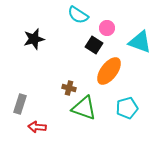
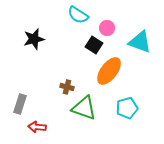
brown cross: moved 2 px left, 1 px up
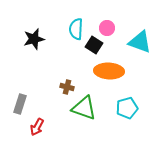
cyan semicircle: moved 2 px left, 14 px down; rotated 60 degrees clockwise
orange ellipse: rotated 56 degrees clockwise
red arrow: rotated 66 degrees counterclockwise
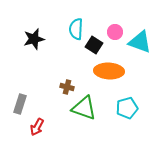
pink circle: moved 8 px right, 4 px down
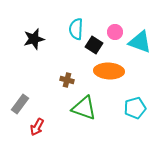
brown cross: moved 7 px up
gray rectangle: rotated 18 degrees clockwise
cyan pentagon: moved 8 px right
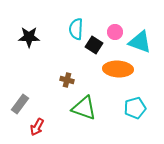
black star: moved 5 px left, 2 px up; rotated 15 degrees clockwise
orange ellipse: moved 9 px right, 2 px up
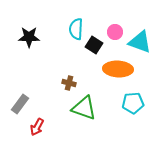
brown cross: moved 2 px right, 3 px down
cyan pentagon: moved 2 px left, 5 px up; rotated 10 degrees clockwise
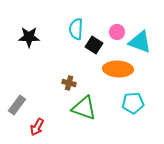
pink circle: moved 2 px right
gray rectangle: moved 3 px left, 1 px down
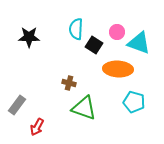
cyan triangle: moved 1 px left, 1 px down
cyan pentagon: moved 1 px right, 1 px up; rotated 20 degrees clockwise
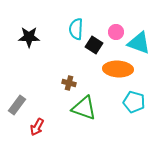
pink circle: moved 1 px left
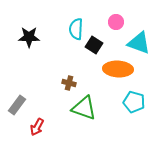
pink circle: moved 10 px up
